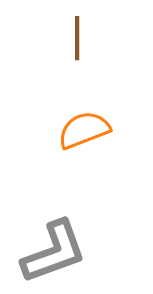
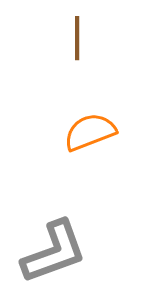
orange semicircle: moved 6 px right, 2 px down
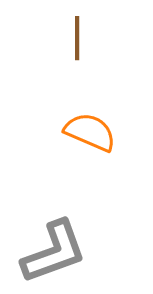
orange semicircle: rotated 44 degrees clockwise
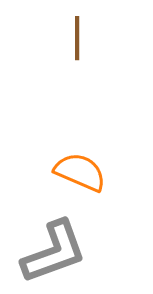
orange semicircle: moved 10 px left, 40 px down
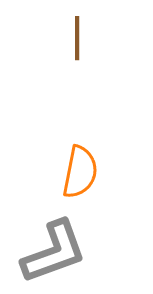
orange semicircle: rotated 78 degrees clockwise
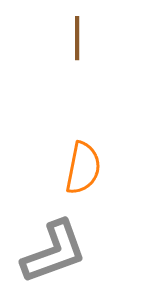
orange semicircle: moved 3 px right, 4 px up
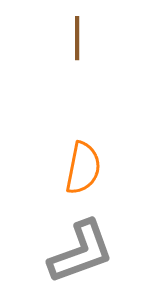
gray L-shape: moved 27 px right
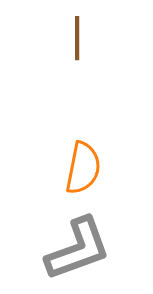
gray L-shape: moved 3 px left, 3 px up
